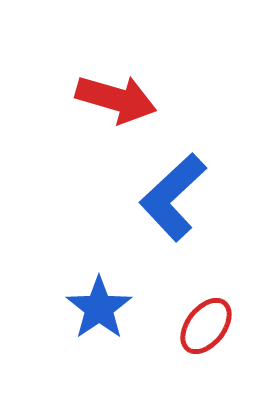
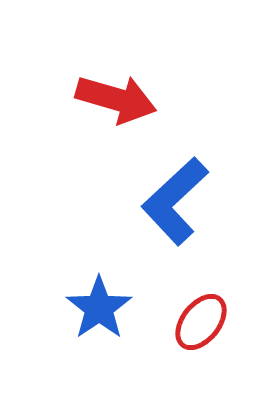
blue L-shape: moved 2 px right, 4 px down
red ellipse: moved 5 px left, 4 px up
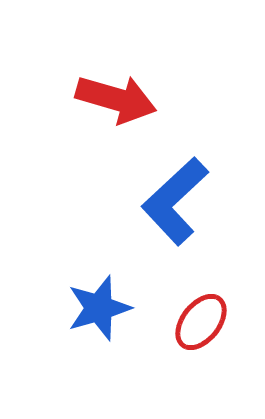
blue star: rotated 18 degrees clockwise
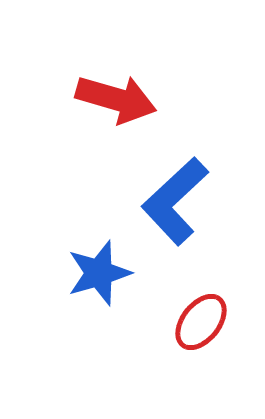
blue star: moved 35 px up
